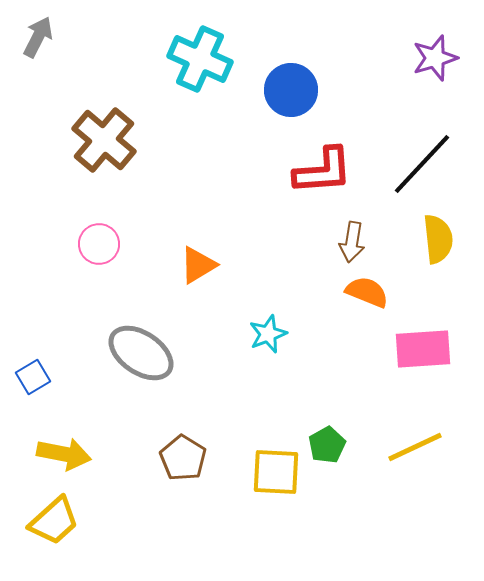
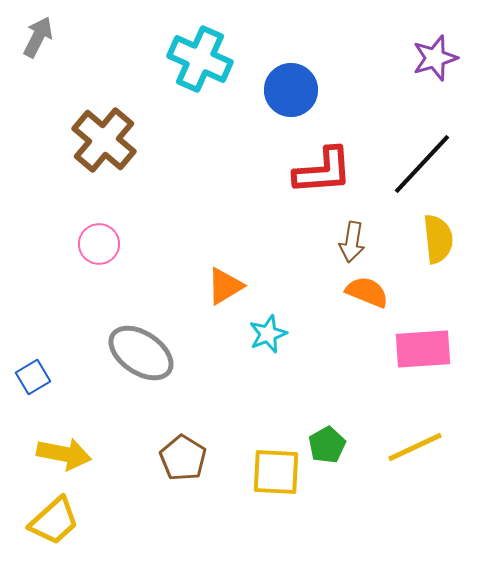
orange triangle: moved 27 px right, 21 px down
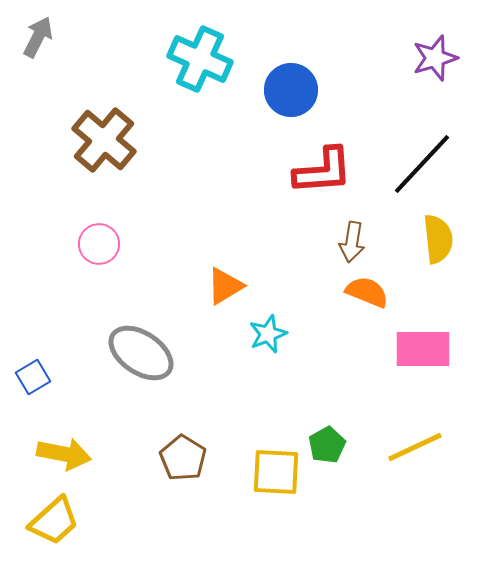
pink rectangle: rotated 4 degrees clockwise
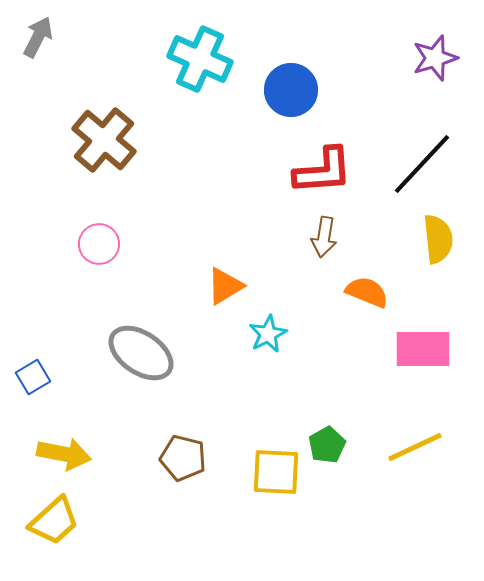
brown arrow: moved 28 px left, 5 px up
cyan star: rotated 6 degrees counterclockwise
brown pentagon: rotated 18 degrees counterclockwise
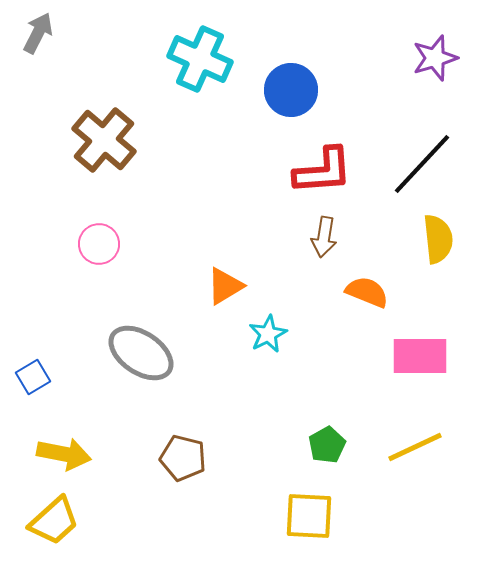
gray arrow: moved 4 px up
pink rectangle: moved 3 px left, 7 px down
yellow square: moved 33 px right, 44 px down
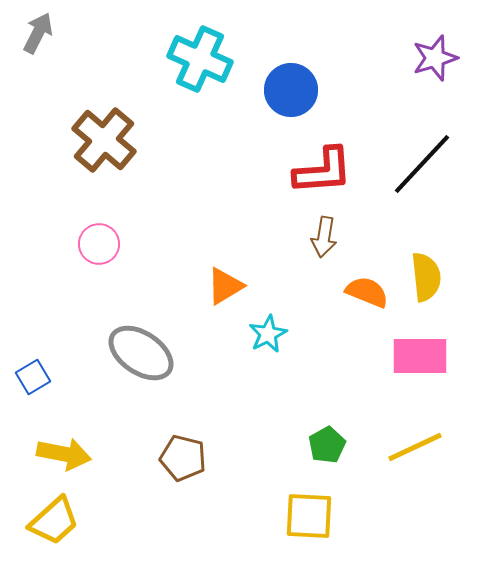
yellow semicircle: moved 12 px left, 38 px down
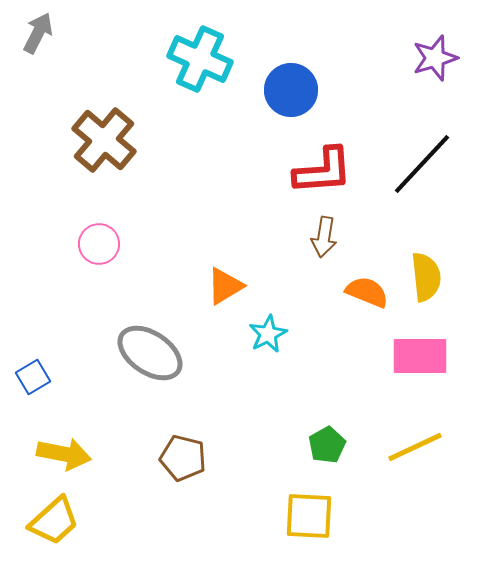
gray ellipse: moved 9 px right
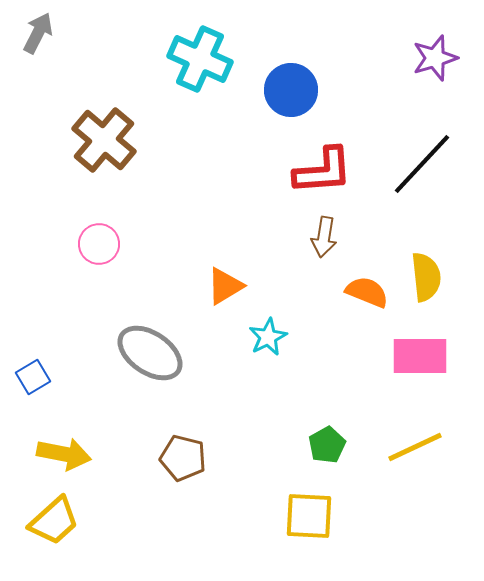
cyan star: moved 3 px down
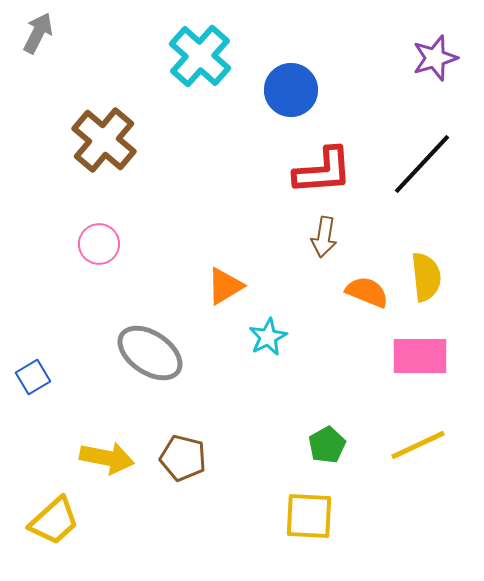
cyan cross: moved 3 px up; rotated 18 degrees clockwise
yellow line: moved 3 px right, 2 px up
yellow arrow: moved 43 px right, 4 px down
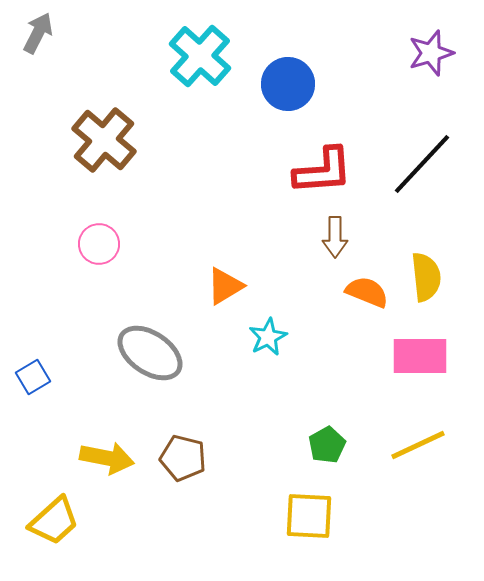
purple star: moved 4 px left, 5 px up
blue circle: moved 3 px left, 6 px up
brown arrow: moved 11 px right; rotated 9 degrees counterclockwise
